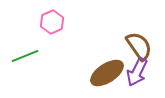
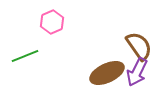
brown ellipse: rotated 8 degrees clockwise
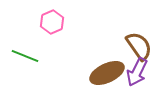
green line: rotated 44 degrees clockwise
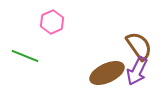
purple arrow: moved 1 px up
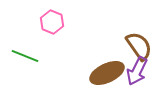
pink hexagon: rotated 15 degrees counterclockwise
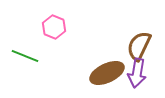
pink hexagon: moved 2 px right, 5 px down
brown semicircle: rotated 120 degrees counterclockwise
purple arrow: moved 2 px down; rotated 16 degrees counterclockwise
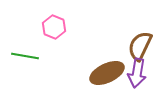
brown semicircle: moved 1 px right
green line: rotated 12 degrees counterclockwise
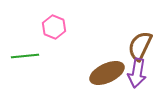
green line: rotated 16 degrees counterclockwise
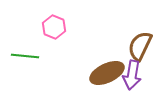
green line: rotated 12 degrees clockwise
purple arrow: moved 5 px left, 2 px down
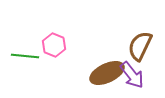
pink hexagon: moved 18 px down
purple arrow: rotated 48 degrees counterclockwise
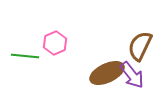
pink hexagon: moved 1 px right, 2 px up; rotated 15 degrees clockwise
